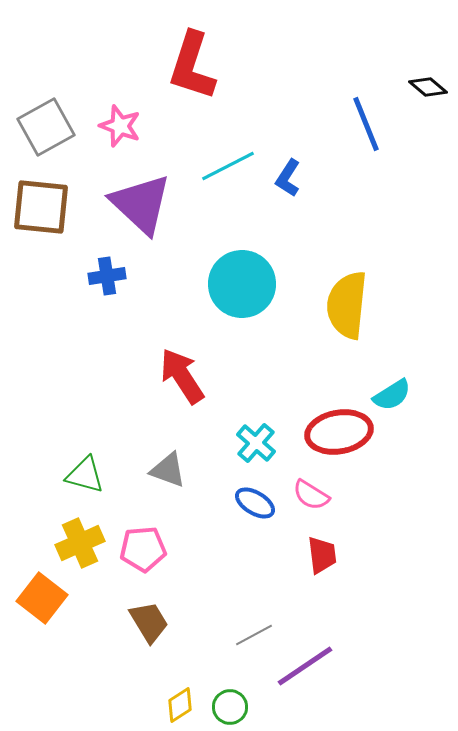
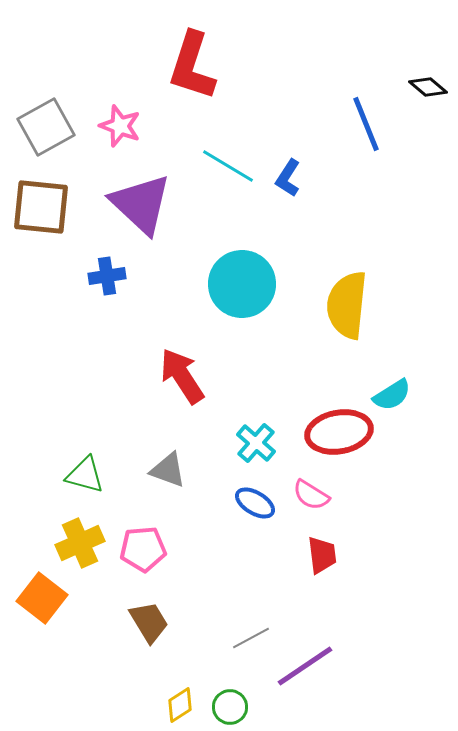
cyan line: rotated 58 degrees clockwise
gray line: moved 3 px left, 3 px down
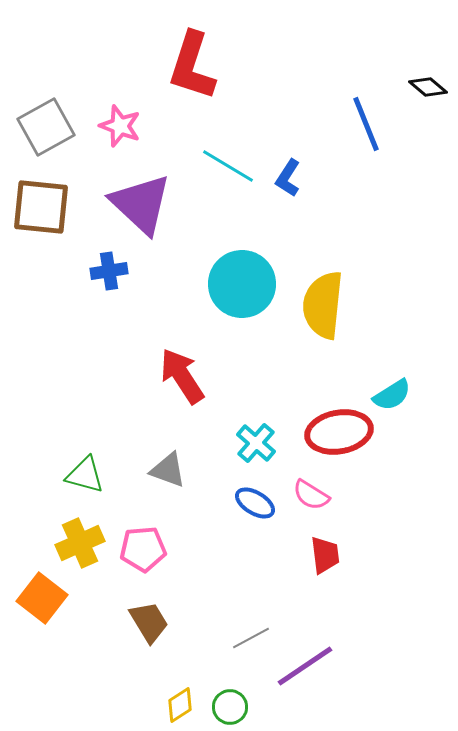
blue cross: moved 2 px right, 5 px up
yellow semicircle: moved 24 px left
red trapezoid: moved 3 px right
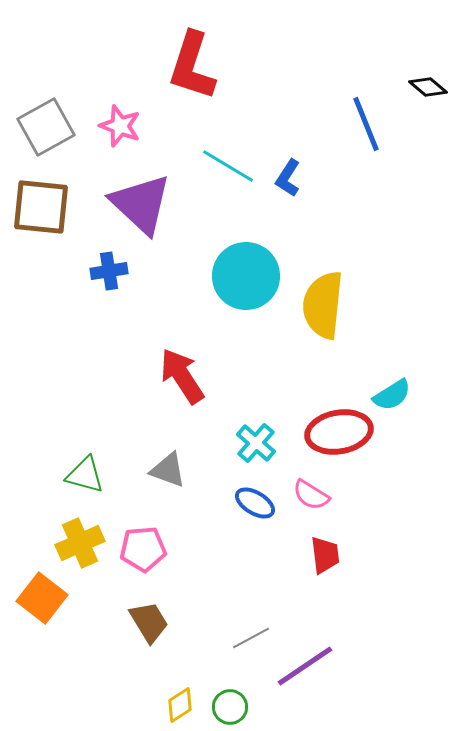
cyan circle: moved 4 px right, 8 px up
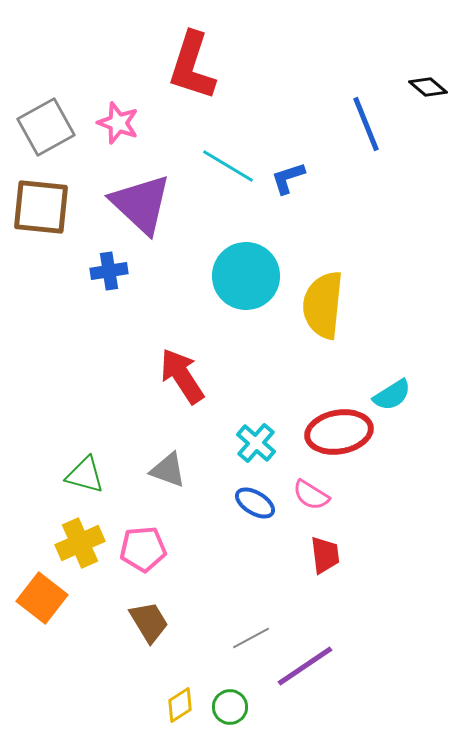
pink star: moved 2 px left, 3 px up
blue L-shape: rotated 39 degrees clockwise
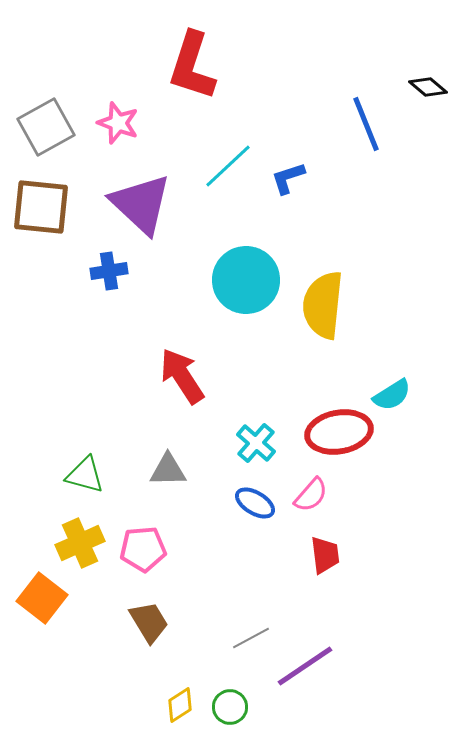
cyan line: rotated 74 degrees counterclockwise
cyan circle: moved 4 px down
gray triangle: rotated 21 degrees counterclockwise
pink semicircle: rotated 81 degrees counterclockwise
